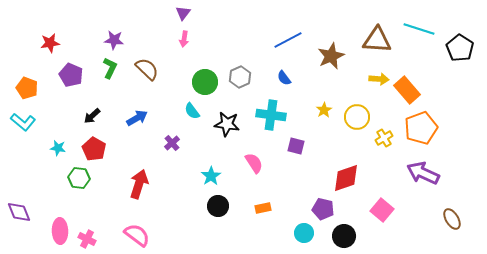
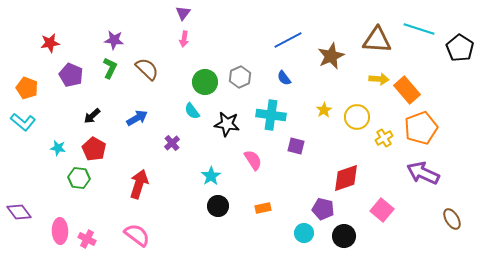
pink semicircle at (254, 163): moved 1 px left, 3 px up
purple diamond at (19, 212): rotated 15 degrees counterclockwise
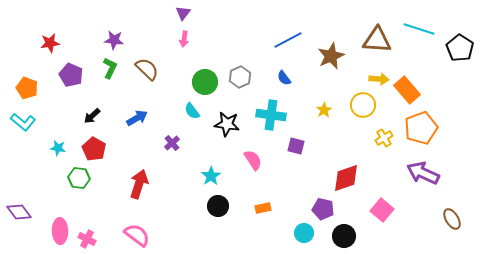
yellow circle at (357, 117): moved 6 px right, 12 px up
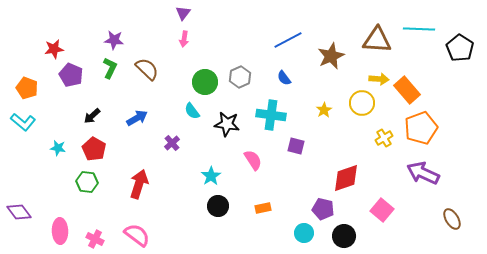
cyan line at (419, 29): rotated 16 degrees counterclockwise
red star at (50, 43): moved 4 px right, 6 px down
yellow circle at (363, 105): moved 1 px left, 2 px up
green hexagon at (79, 178): moved 8 px right, 4 px down
pink cross at (87, 239): moved 8 px right
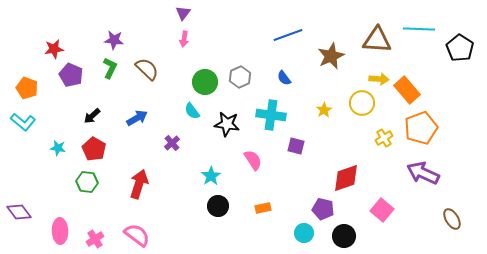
blue line at (288, 40): moved 5 px up; rotated 8 degrees clockwise
pink cross at (95, 239): rotated 30 degrees clockwise
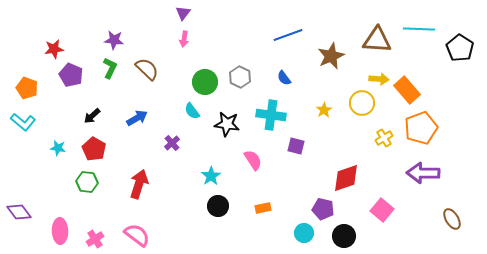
gray hexagon at (240, 77): rotated 10 degrees counterclockwise
purple arrow at (423, 173): rotated 24 degrees counterclockwise
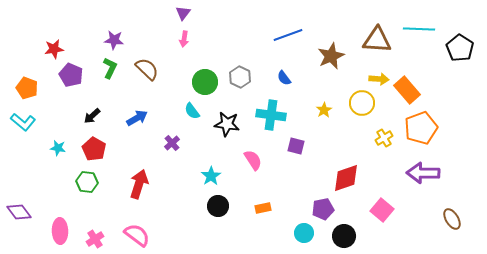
purple pentagon at (323, 209): rotated 25 degrees counterclockwise
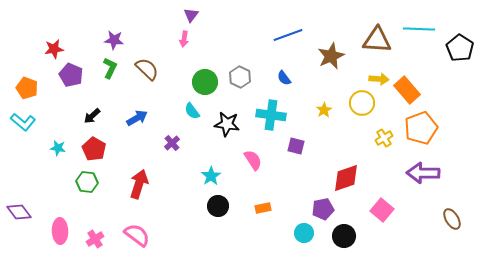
purple triangle at (183, 13): moved 8 px right, 2 px down
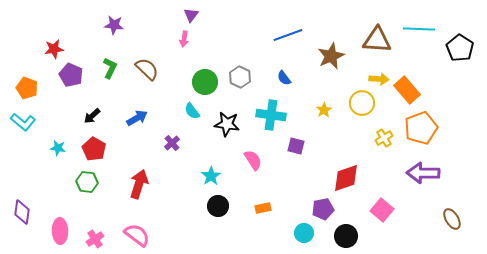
purple star at (114, 40): moved 15 px up
purple diamond at (19, 212): moved 3 px right; rotated 45 degrees clockwise
black circle at (344, 236): moved 2 px right
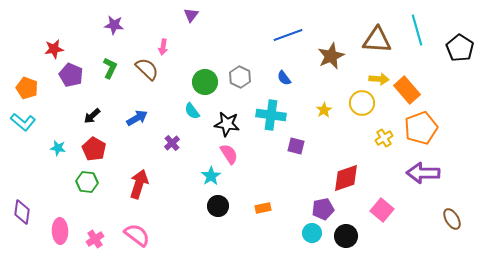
cyan line at (419, 29): moved 2 px left, 1 px down; rotated 72 degrees clockwise
pink arrow at (184, 39): moved 21 px left, 8 px down
pink semicircle at (253, 160): moved 24 px left, 6 px up
cyan circle at (304, 233): moved 8 px right
